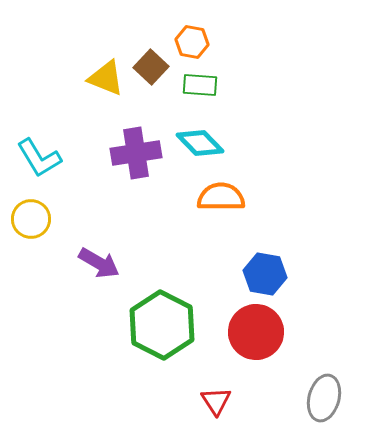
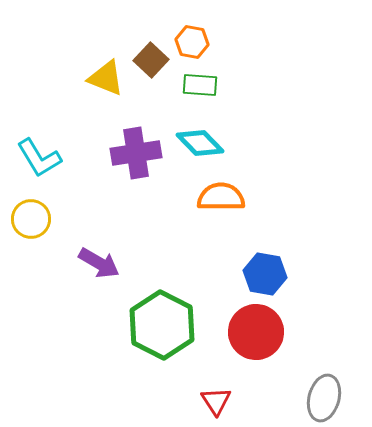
brown square: moved 7 px up
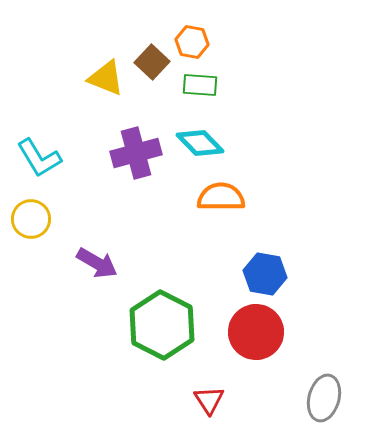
brown square: moved 1 px right, 2 px down
purple cross: rotated 6 degrees counterclockwise
purple arrow: moved 2 px left
red triangle: moved 7 px left, 1 px up
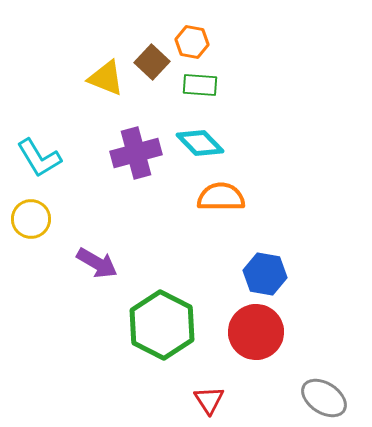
gray ellipse: rotated 72 degrees counterclockwise
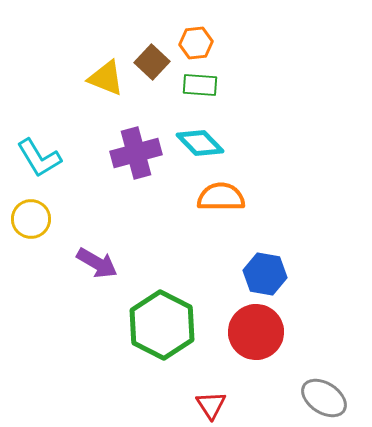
orange hexagon: moved 4 px right, 1 px down; rotated 16 degrees counterclockwise
red triangle: moved 2 px right, 5 px down
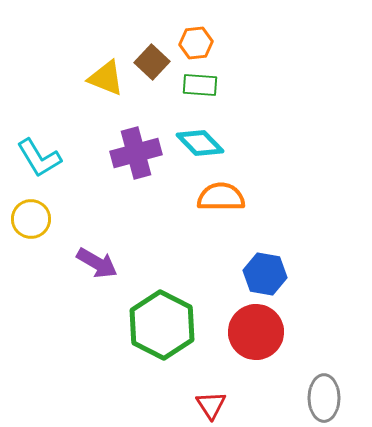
gray ellipse: rotated 57 degrees clockwise
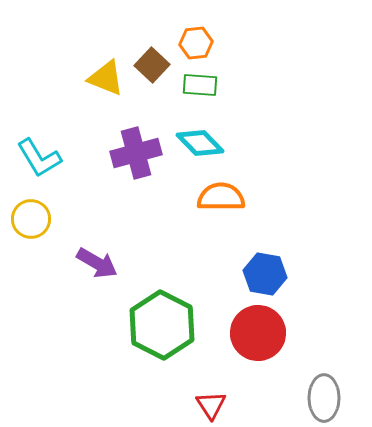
brown square: moved 3 px down
red circle: moved 2 px right, 1 px down
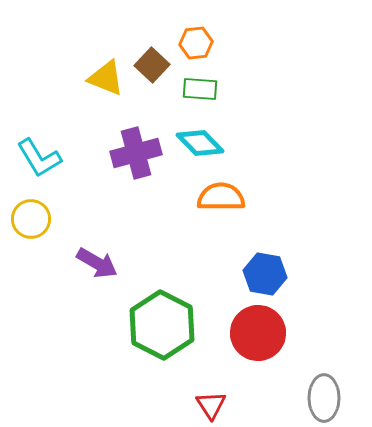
green rectangle: moved 4 px down
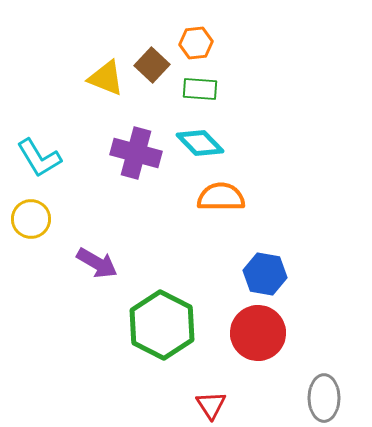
purple cross: rotated 30 degrees clockwise
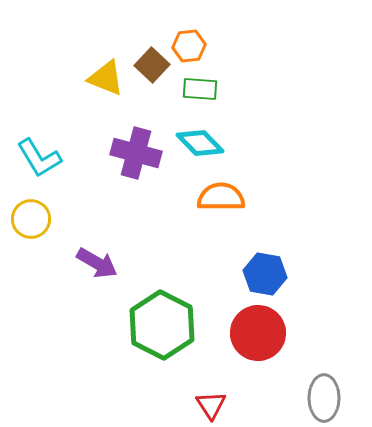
orange hexagon: moved 7 px left, 3 px down
